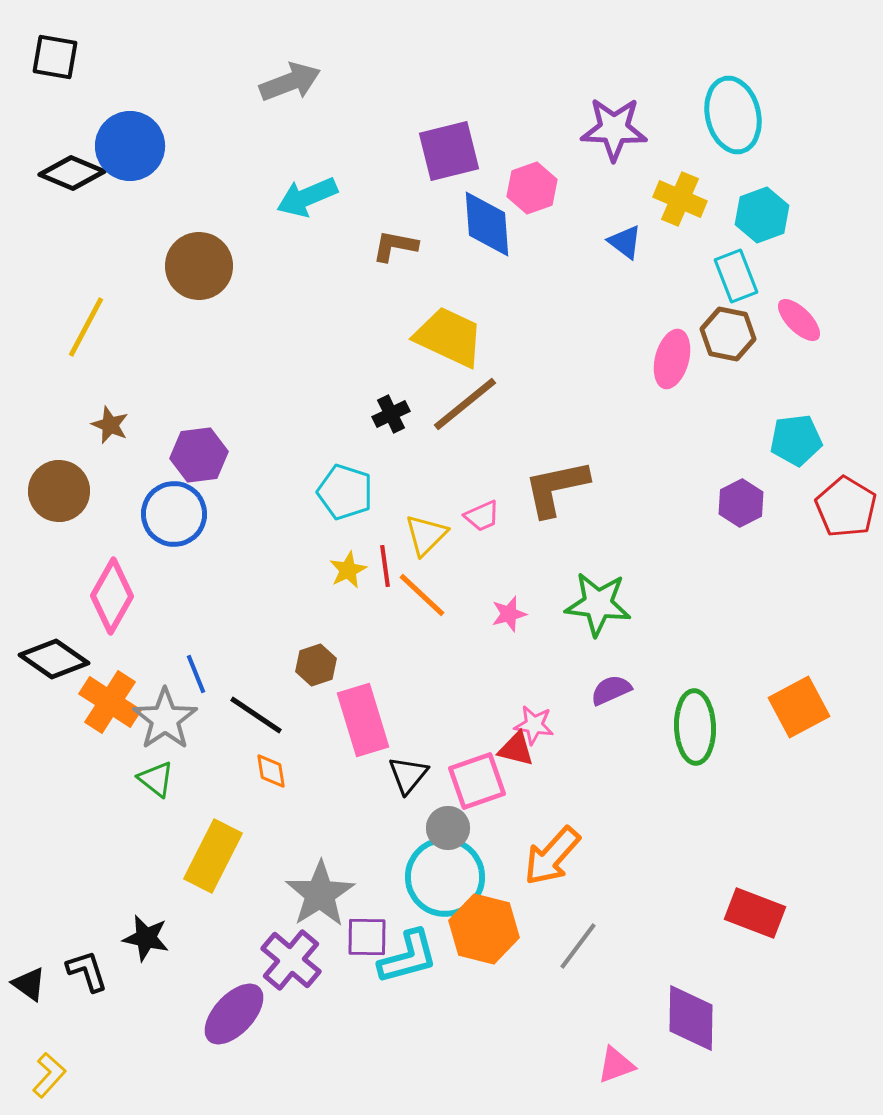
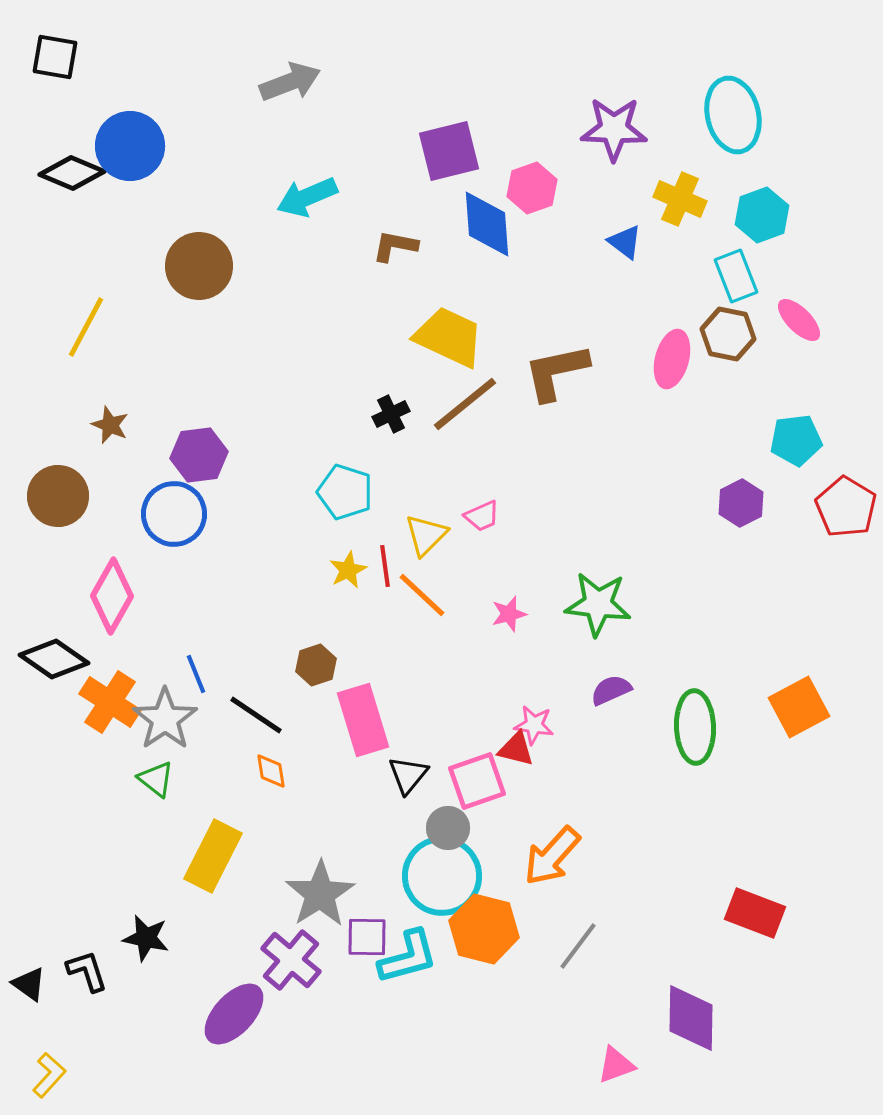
brown L-shape at (556, 488): moved 116 px up
brown circle at (59, 491): moved 1 px left, 5 px down
cyan circle at (445, 877): moved 3 px left, 1 px up
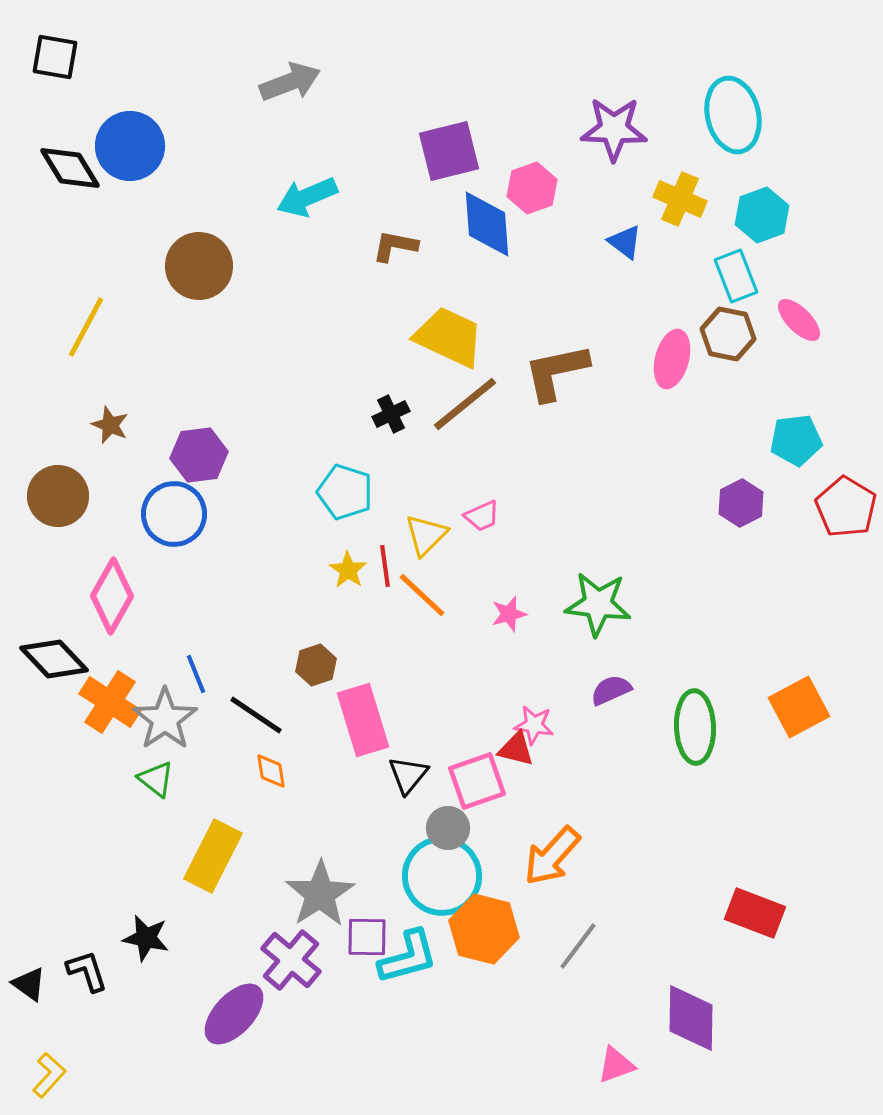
black diamond at (72, 173): moved 2 px left, 5 px up; rotated 36 degrees clockwise
yellow star at (348, 570): rotated 12 degrees counterclockwise
black diamond at (54, 659): rotated 12 degrees clockwise
